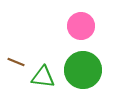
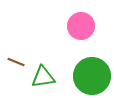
green circle: moved 9 px right, 6 px down
green triangle: rotated 15 degrees counterclockwise
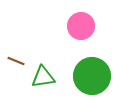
brown line: moved 1 px up
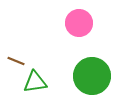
pink circle: moved 2 px left, 3 px up
green triangle: moved 8 px left, 5 px down
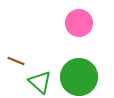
green circle: moved 13 px left, 1 px down
green triangle: moved 5 px right; rotated 50 degrees clockwise
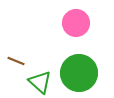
pink circle: moved 3 px left
green circle: moved 4 px up
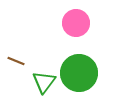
green triangle: moved 4 px right; rotated 25 degrees clockwise
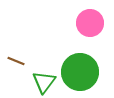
pink circle: moved 14 px right
green circle: moved 1 px right, 1 px up
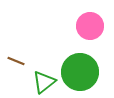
pink circle: moved 3 px down
green triangle: rotated 15 degrees clockwise
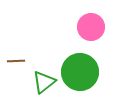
pink circle: moved 1 px right, 1 px down
brown line: rotated 24 degrees counterclockwise
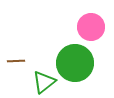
green circle: moved 5 px left, 9 px up
